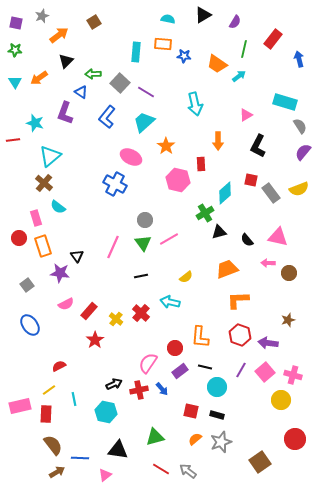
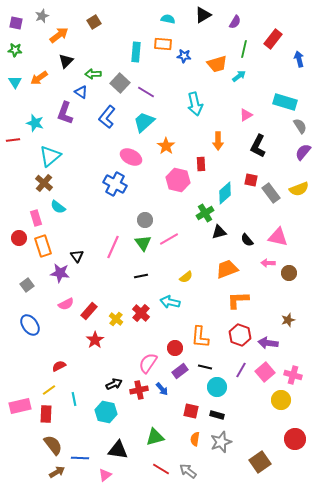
orange trapezoid at (217, 64): rotated 50 degrees counterclockwise
orange semicircle at (195, 439): rotated 40 degrees counterclockwise
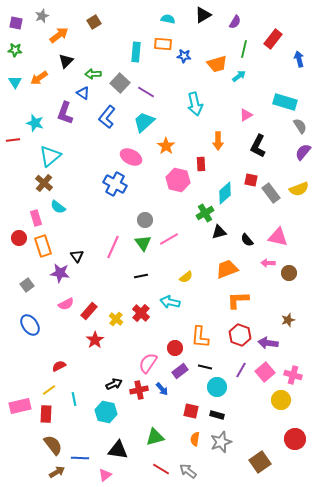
blue triangle at (81, 92): moved 2 px right, 1 px down
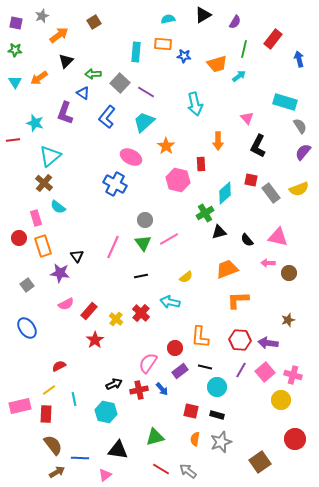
cyan semicircle at (168, 19): rotated 24 degrees counterclockwise
pink triangle at (246, 115): moved 1 px right, 3 px down; rotated 40 degrees counterclockwise
blue ellipse at (30, 325): moved 3 px left, 3 px down
red hexagon at (240, 335): moved 5 px down; rotated 15 degrees counterclockwise
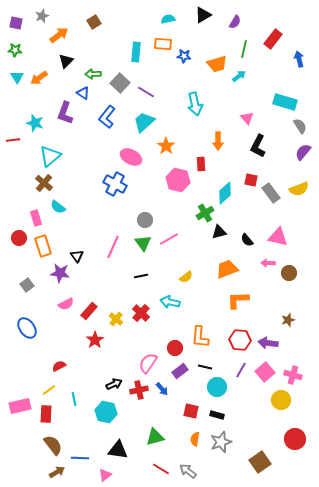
cyan triangle at (15, 82): moved 2 px right, 5 px up
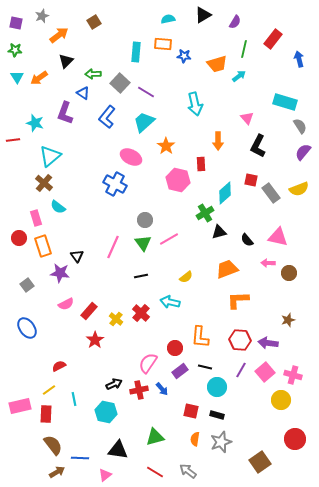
red line at (161, 469): moved 6 px left, 3 px down
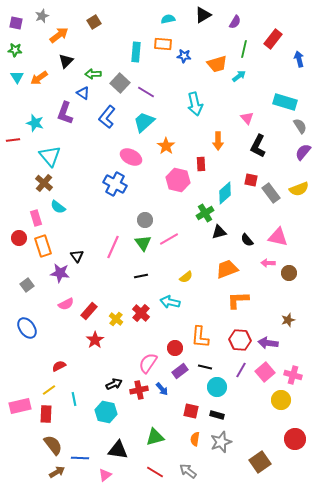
cyan triangle at (50, 156): rotated 30 degrees counterclockwise
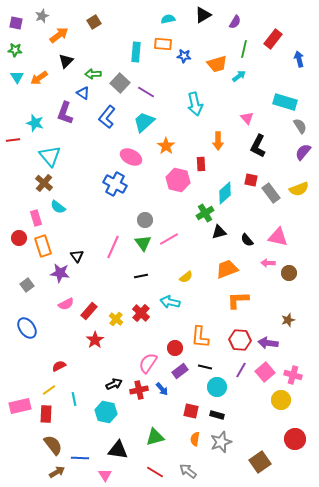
pink triangle at (105, 475): rotated 24 degrees counterclockwise
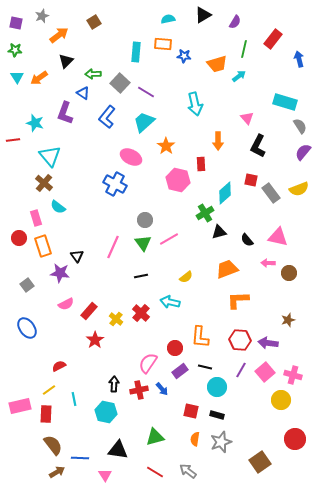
black arrow at (114, 384): rotated 63 degrees counterclockwise
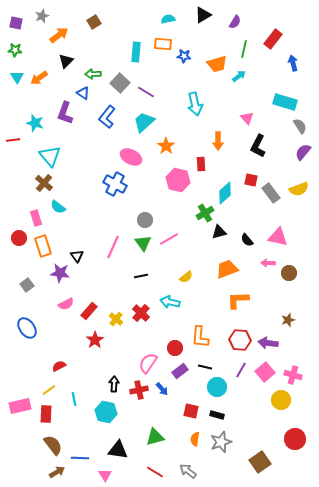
blue arrow at (299, 59): moved 6 px left, 4 px down
